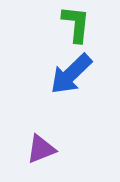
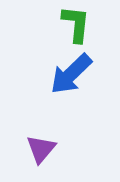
purple triangle: rotated 28 degrees counterclockwise
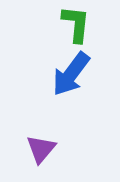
blue arrow: rotated 9 degrees counterclockwise
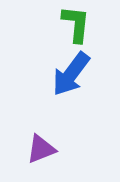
purple triangle: rotated 28 degrees clockwise
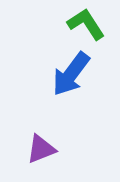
green L-shape: moved 10 px right; rotated 39 degrees counterclockwise
